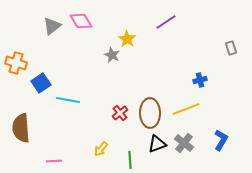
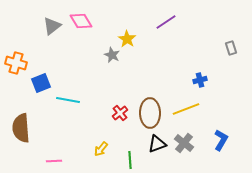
blue square: rotated 12 degrees clockwise
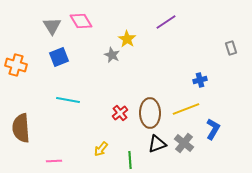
gray triangle: rotated 24 degrees counterclockwise
orange cross: moved 2 px down
blue square: moved 18 px right, 26 px up
blue L-shape: moved 8 px left, 11 px up
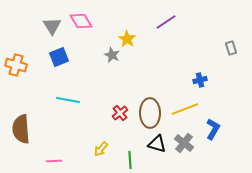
yellow line: moved 1 px left
brown semicircle: moved 1 px down
black triangle: rotated 36 degrees clockwise
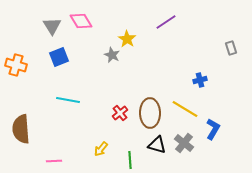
yellow line: rotated 52 degrees clockwise
black triangle: moved 1 px down
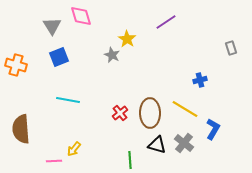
pink diamond: moved 5 px up; rotated 15 degrees clockwise
yellow arrow: moved 27 px left
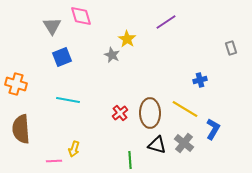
blue square: moved 3 px right
orange cross: moved 19 px down
yellow arrow: rotated 21 degrees counterclockwise
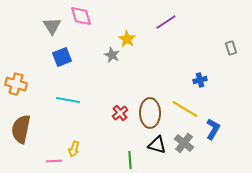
brown semicircle: rotated 16 degrees clockwise
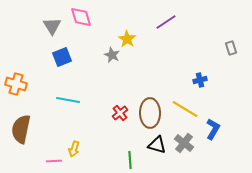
pink diamond: moved 1 px down
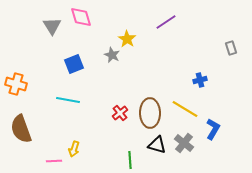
blue square: moved 12 px right, 7 px down
brown semicircle: rotated 32 degrees counterclockwise
